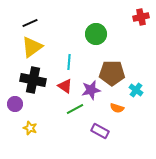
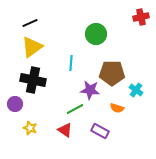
cyan line: moved 2 px right, 1 px down
red triangle: moved 44 px down
purple star: moved 1 px left; rotated 18 degrees clockwise
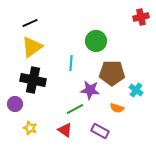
green circle: moved 7 px down
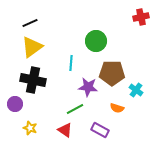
purple star: moved 2 px left, 3 px up
purple rectangle: moved 1 px up
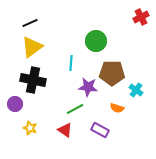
red cross: rotated 14 degrees counterclockwise
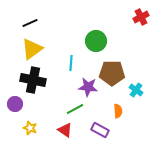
yellow triangle: moved 2 px down
orange semicircle: moved 1 px right, 3 px down; rotated 112 degrees counterclockwise
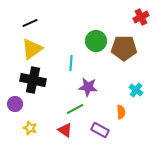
brown pentagon: moved 12 px right, 25 px up
orange semicircle: moved 3 px right, 1 px down
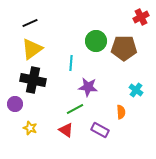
red triangle: moved 1 px right
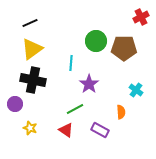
purple star: moved 1 px right, 3 px up; rotated 30 degrees clockwise
